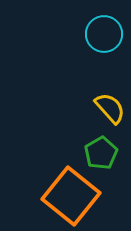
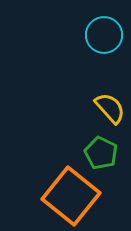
cyan circle: moved 1 px down
green pentagon: rotated 16 degrees counterclockwise
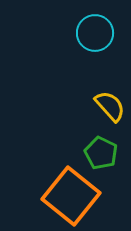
cyan circle: moved 9 px left, 2 px up
yellow semicircle: moved 2 px up
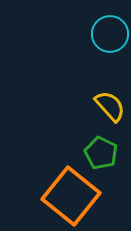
cyan circle: moved 15 px right, 1 px down
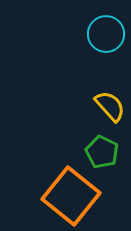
cyan circle: moved 4 px left
green pentagon: moved 1 px right, 1 px up
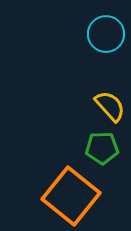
green pentagon: moved 4 px up; rotated 28 degrees counterclockwise
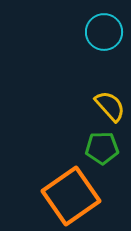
cyan circle: moved 2 px left, 2 px up
orange square: rotated 16 degrees clockwise
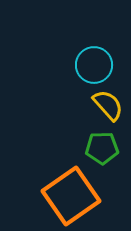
cyan circle: moved 10 px left, 33 px down
yellow semicircle: moved 2 px left, 1 px up
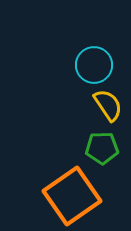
yellow semicircle: rotated 8 degrees clockwise
orange square: moved 1 px right
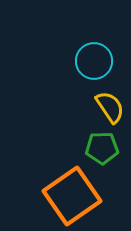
cyan circle: moved 4 px up
yellow semicircle: moved 2 px right, 2 px down
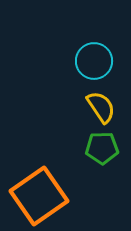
yellow semicircle: moved 9 px left
orange square: moved 33 px left
